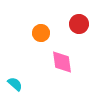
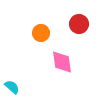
cyan semicircle: moved 3 px left, 3 px down
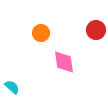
red circle: moved 17 px right, 6 px down
pink diamond: moved 2 px right
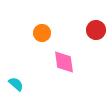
orange circle: moved 1 px right
cyan semicircle: moved 4 px right, 3 px up
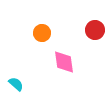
red circle: moved 1 px left
